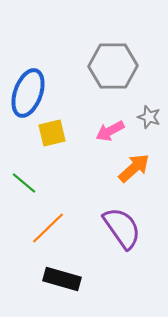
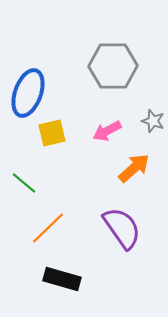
gray star: moved 4 px right, 4 px down
pink arrow: moved 3 px left
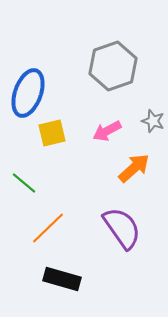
gray hexagon: rotated 18 degrees counterclockwise
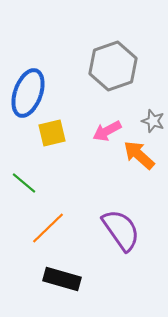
orange arrow: moved 5 px right, 13 px up; rotated 96 degrees counterclockwise
purple semicircle: moved 1 px left, 2 px down
